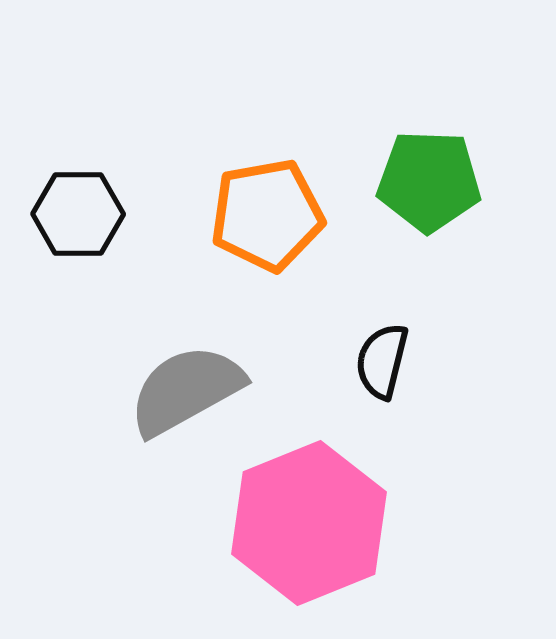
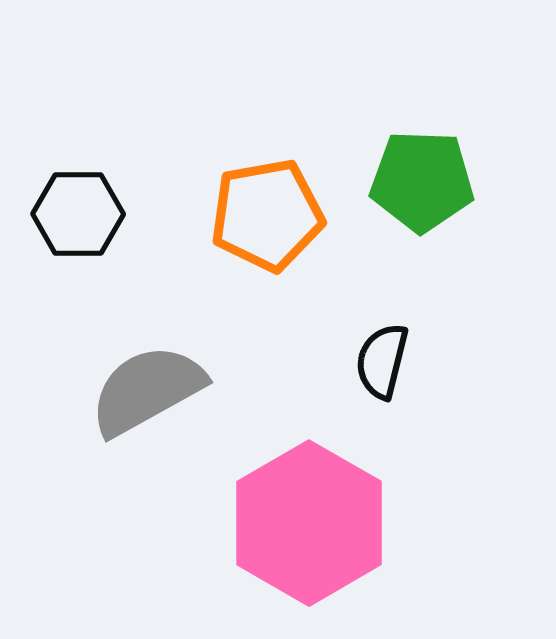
green pentagon: moved 7 px left
gray semicircle: moved 39 px left
pink hexagon: rotated 8 degrees counterclockwise
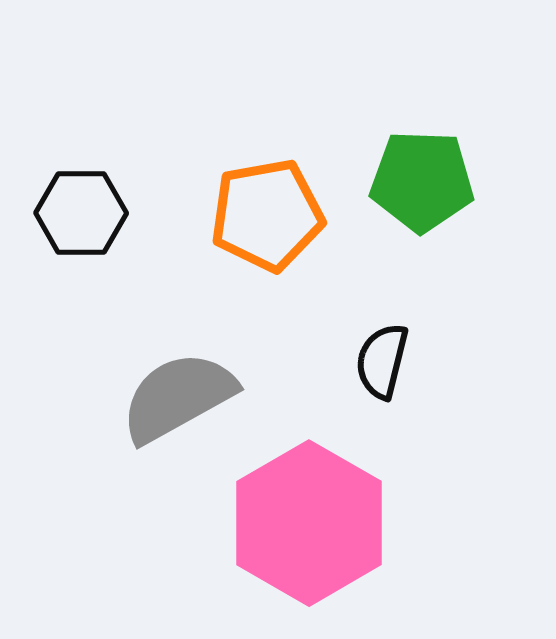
black hexagon: moved 3 px right, 1 px up
gray semicircle: moved 31 px right, 7 px down
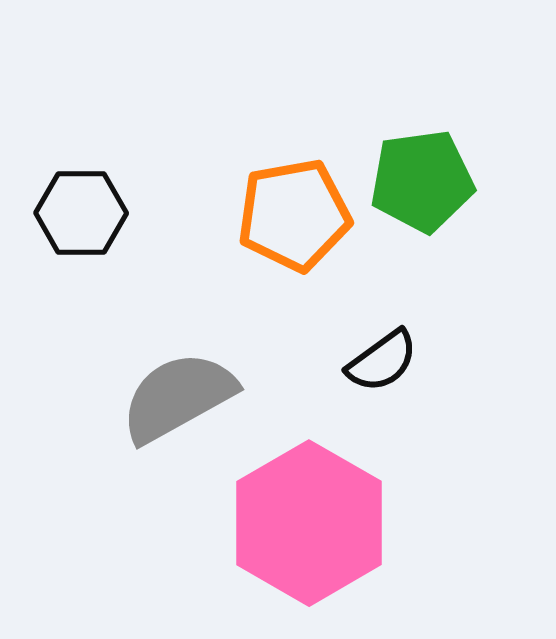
green pentagon: rotated 10 degrees counterclockwise
orange pentagon: moved 27 px right
black semicircle: rotated 140 degrees counterclockwise
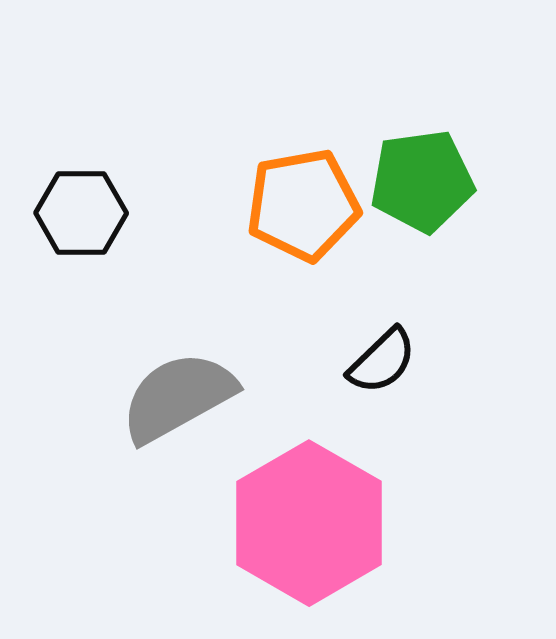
orange pentagon: moved 9 px right, 10 px up
black semicircle: rotated 8 degrees counterclockwise
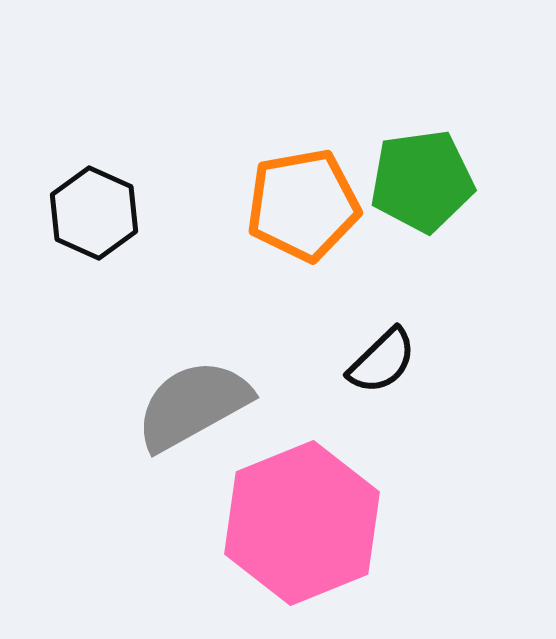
black hexagon: moved 13 px right; rotated 24 degrees clockwise
gray semicircle: moved 15 px right, 8 px down
pink hexagon: moved 7 px left; rotated 8 degrees clockwise
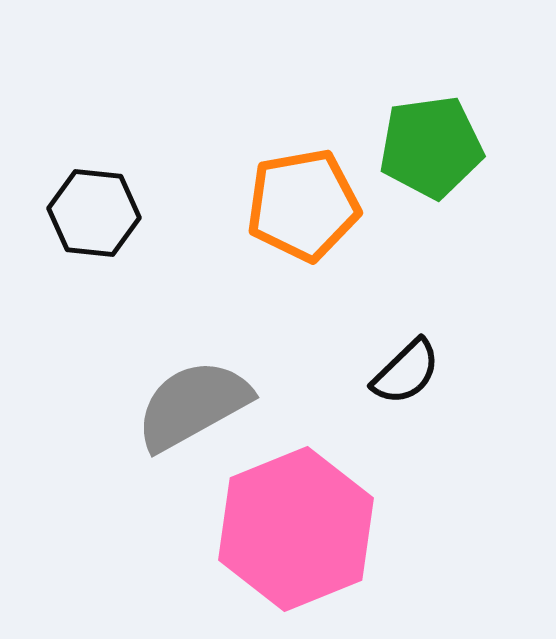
green pentagon: moved 9 px right, 34 px up
black hexagon: rotated 18 degrees counterclockwise
black semicircle: moved 24 px right, 11 px down
pink hexagon: moved 6 px left, 6 px down
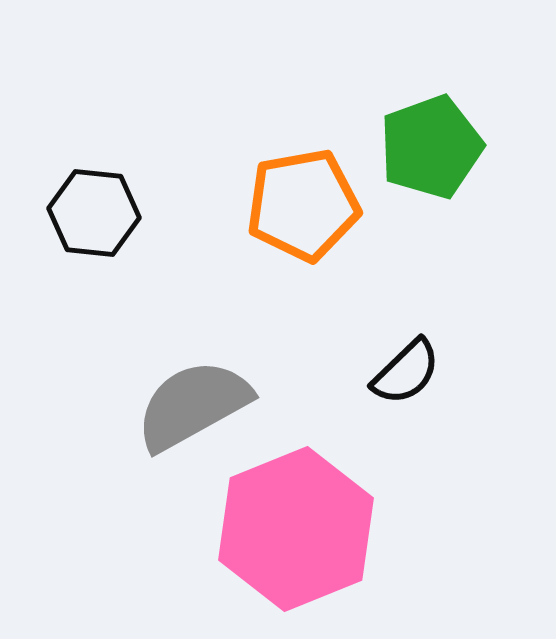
green pentagon: rotated 12 degrees counterclockwise
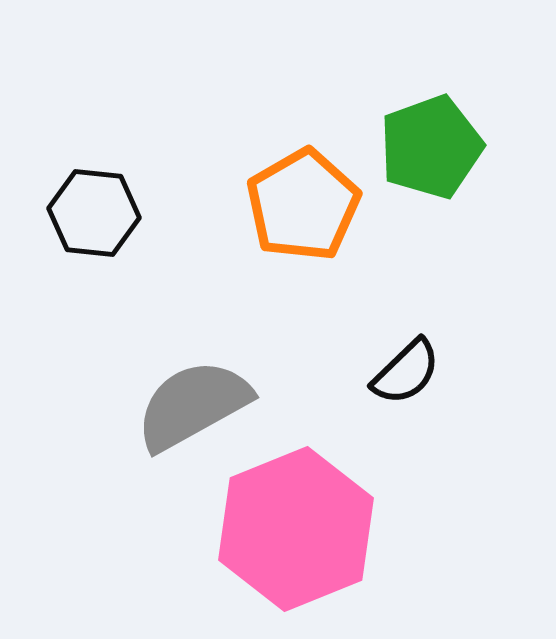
orange pentagon: rotated 20 degrees counterclockwise
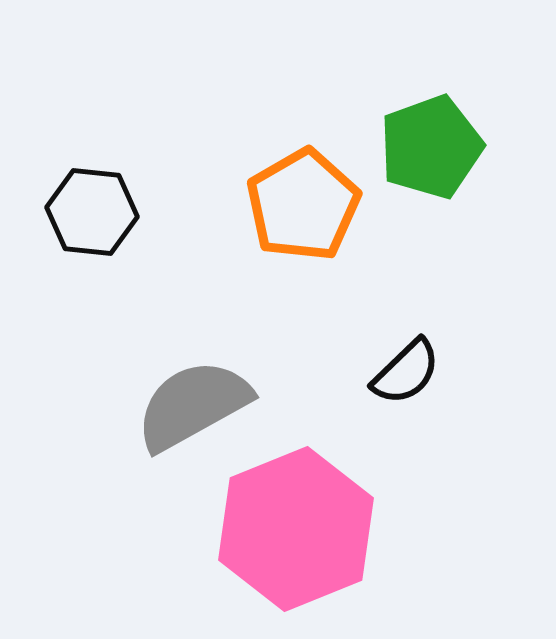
black hexagon: moved 2 px left, 1 px up
